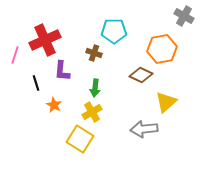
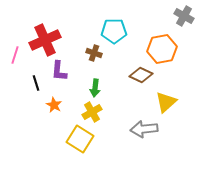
purple L-shape: moved 3 px left
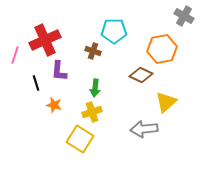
brown cross: moved 1 px left, 2 px up
orange star: rotated 14 degrees counterclockwise
yellow cross: rotated 12 degrees clockwise
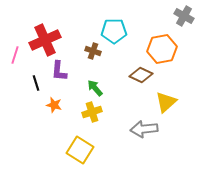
green arrow: rotated 132 degrees clockwise
yellow square: moved 11 px down
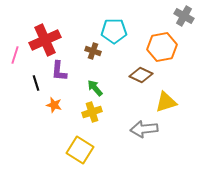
orange hexagon: moved 2 px up
yellow triangle: rotated 25 degrees clockwise
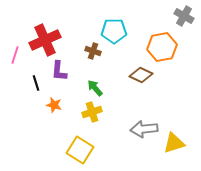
yellow triangle: moved 8 px right, 41 px down
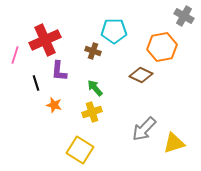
gray arrow: rotated 40 degrees counterclockwise
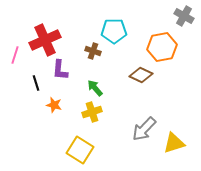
purple L-shape: moved 1 px right, 1 px up
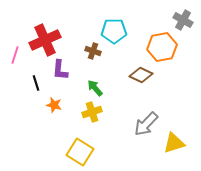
gray cross: moved 1 px left, 4 px down
gray arrow: moved 2 px right, 5 px up
yellow square: moved 2 px down
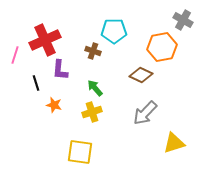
gray arrow: moved 1 px left, 11 px up
yellow square: rotated 24 degrees counterclockwise
